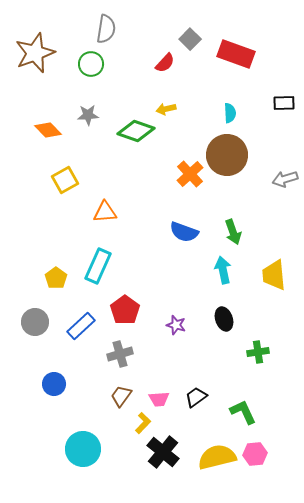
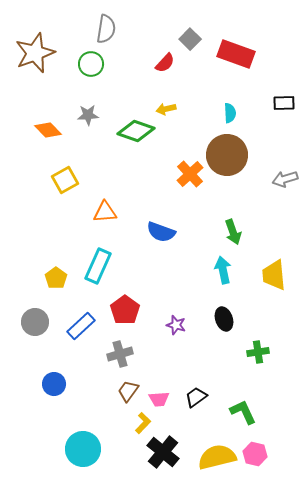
blue semicircle: moved 23 px left
brown trapezoid: moved 7 px right, 5 px up
pink hexagon: rotated 20 degrees clockwise
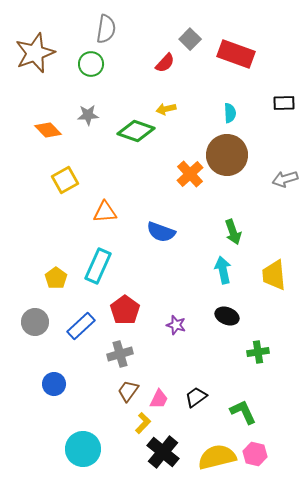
black ellipse: moved 3 px right, 3 px up; rotated 50 degrees counterclockwise
pink trapezoid: rotated 60 degrees counterclockwise
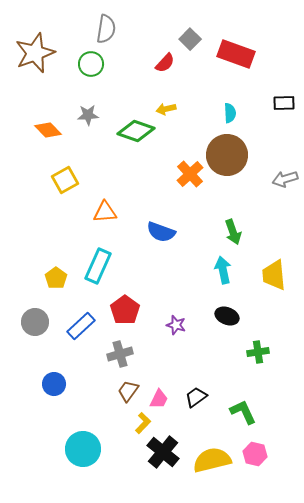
yellow semicircle: moved 5 px left, 3 px down
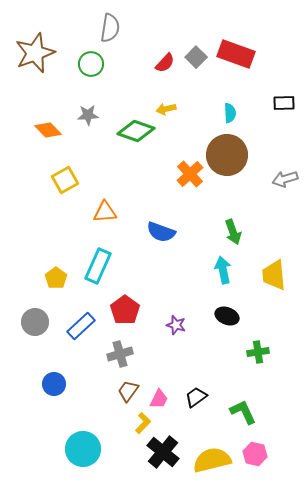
gray semicircle: moved 4 px right, 1 px up
gray square: moved 6 px right, 18 px down
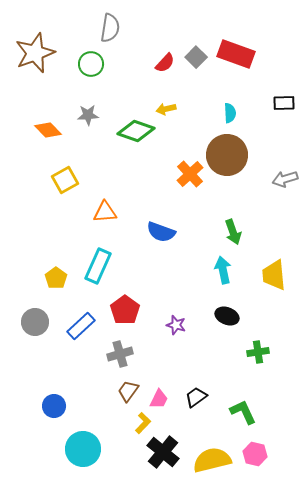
blue circle: moved 22 px down
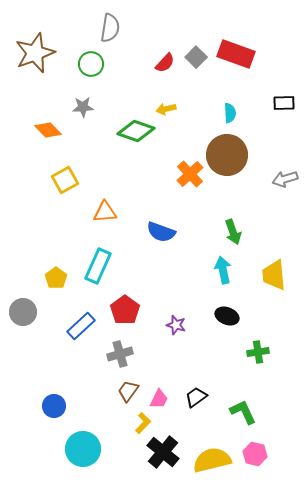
gray star: moved 5 px left, 8 px up
gray circle: moved 12 px left, 10 px up
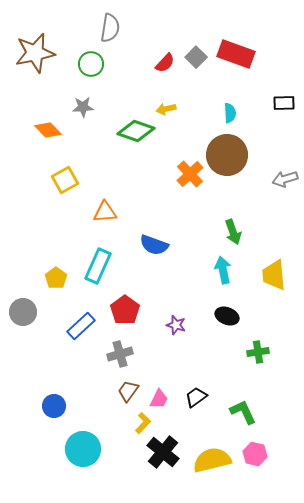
brown star: rotated 9 degrees clockwise
blue semicircle: moved 7 px left, 13 px down
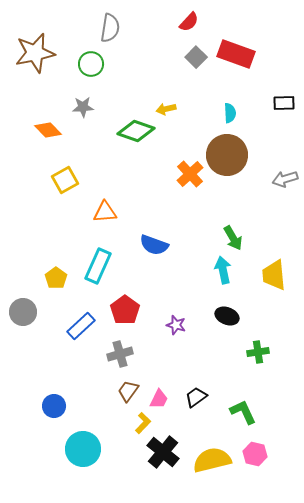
red semicircle: moved 24 px right, 41 px up
green arrow: moved 6 px down; rotated 10 degrees counterclockwise
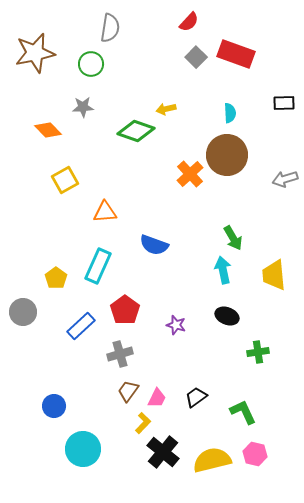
pink trapezoid: moved 2 px left, 1 px up
